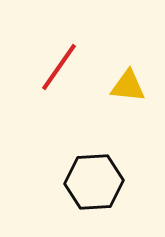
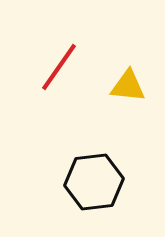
black hexagon: rotated 4 degrees counterclockwise
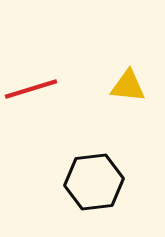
red line: moved 28 px left, 22 px down; rotated 38 degrees clockwise
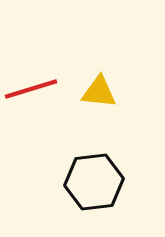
yellow triangle: moved 29 px left, 6 px down
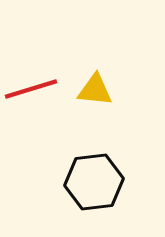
yellow triangle: moved 4 px left, 2 px up
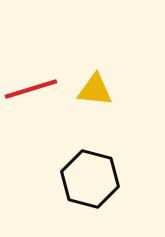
black hexagon: moved 4 px left, 3 px up; rotated 22 degrees clockwise
